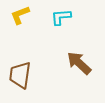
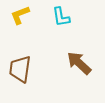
cyan L-shape: rotated 95 degrees counterclockwise
brown trapezoid: moved 6 px up
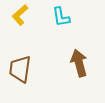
yellow L-shape: rotated 20 degrees counterclockwise
brown arrow: rotated 32 degrees clockwise
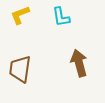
yellow L-shape: rotated 20 degrees clockwise
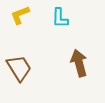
cyan L-shape: moved 1 px left, 1 px down; rotated 10 degrees clockwise
brown trapezoid: moved 1 px left, 1 px up; rotated 140 degrees clockwise
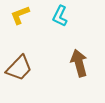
cyan L-shape: moved 2 px up; rotated 25 degrees clockwise
brown trapezoid: rotated 76 degrees clockwise
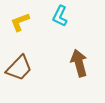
yellow L-shape: moved 7 px down
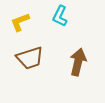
brown arrow: moved 1 px left, 1 px up; rotated 28 degrees clockwise
brown trapezoid: moved 11 px right, 10 px up; rotated 28 degrees clockwise
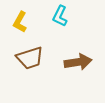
yellow L-shape: rotated 40 degrees counterclockwise
brown arrow: rotated 68 degrees clockwise
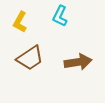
brown trapezoid: rotated 16 degrees counterclockwise
